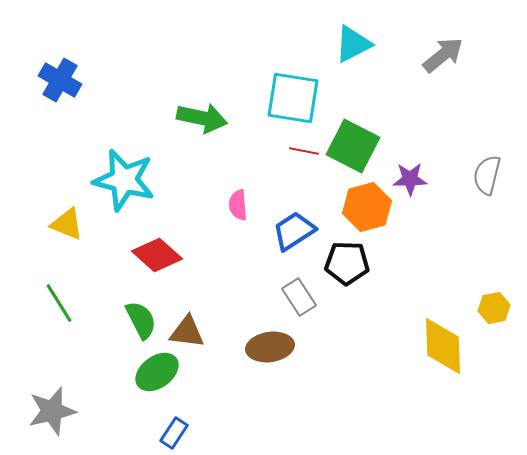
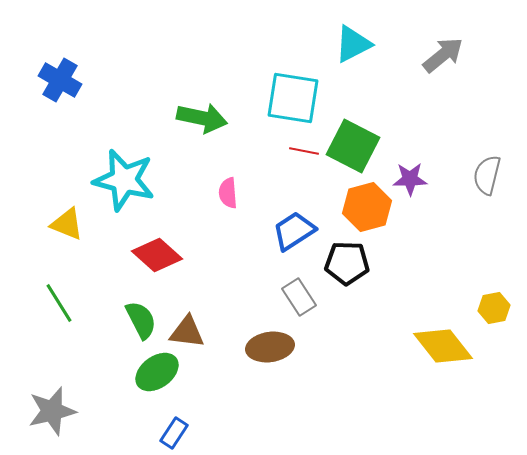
pink semicircle: moved 10 px left, 12 px up
yellow diamond: rotated 36 degrees counterclockwise
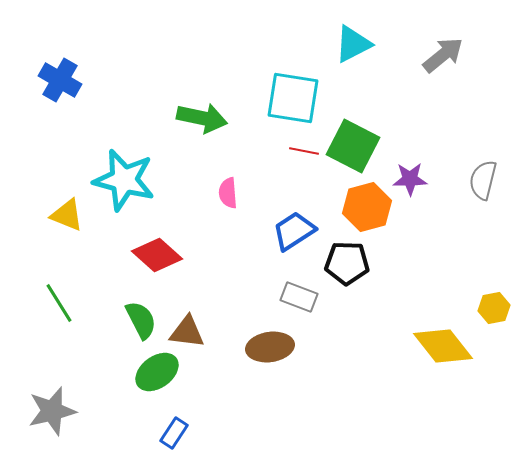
gray semicircle: moved 4 px left, 5 px down
yellow triangle: moved 9 px up
gray rectangle: rotated 36 degrees counterclockwise
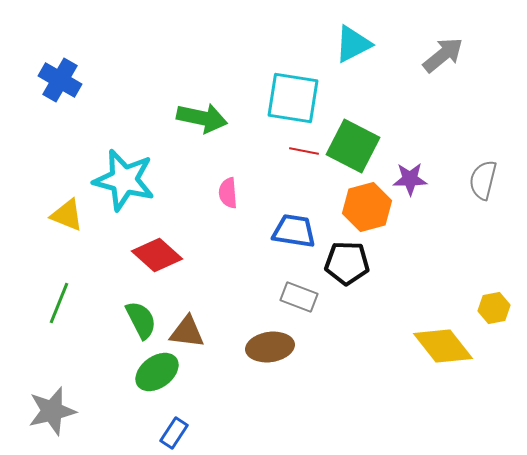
blue trapezoid: rotated 42 degrees clockwise
green line: rotated 54 degrees clockwise
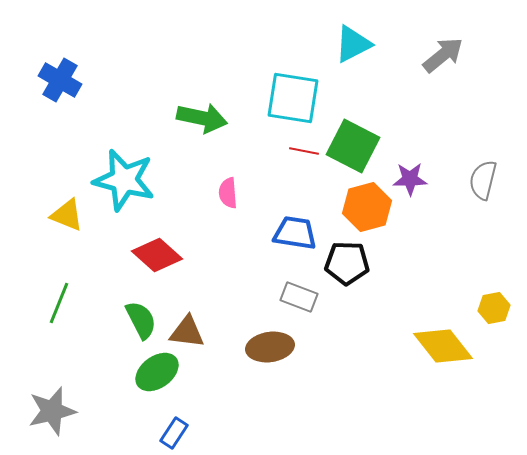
blue trapezoid: moved 1 px right, 2 px down
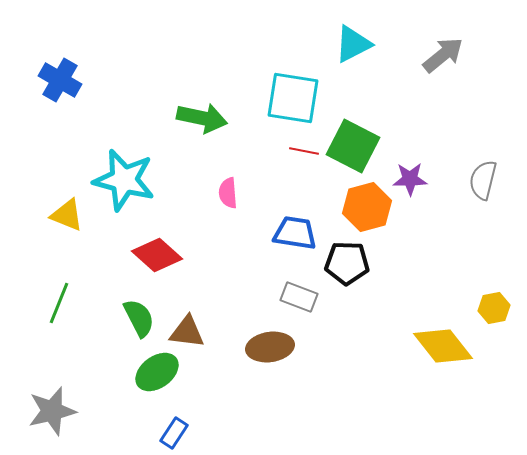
green semicircle: moved 2 px left, 2 px up
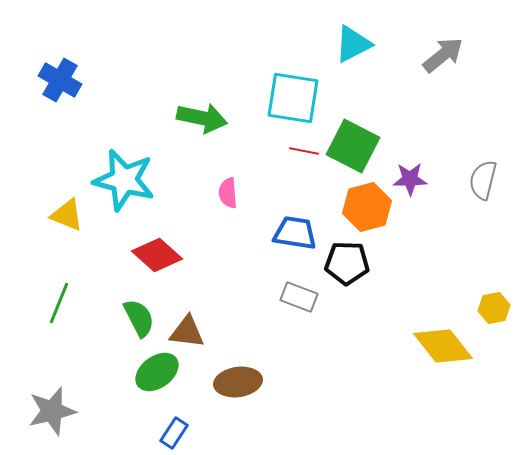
brown ellipse: moved 32 px left, 35 px down
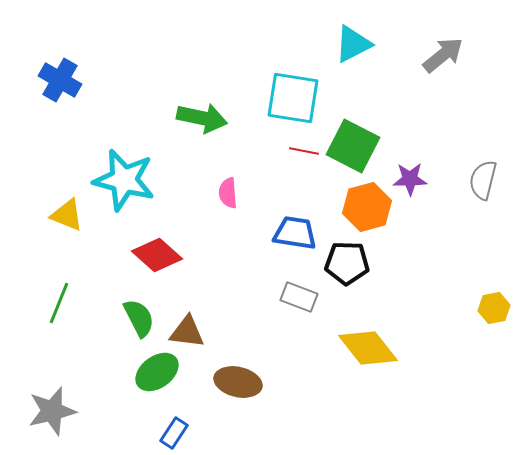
yellow diamond: moved 75 px left, 2 px down
brown ellipse: rotated 21 degrees clockwise
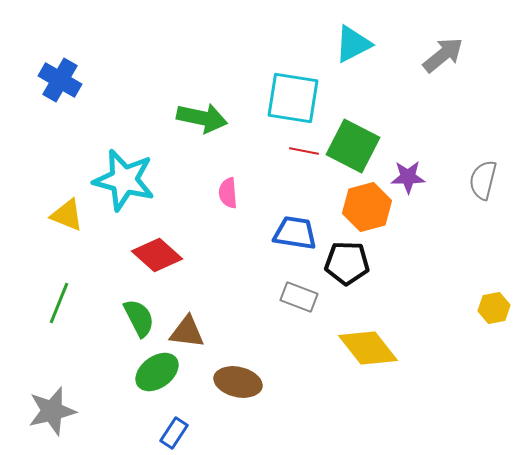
purple star: moved 2 px left, 2 px up
